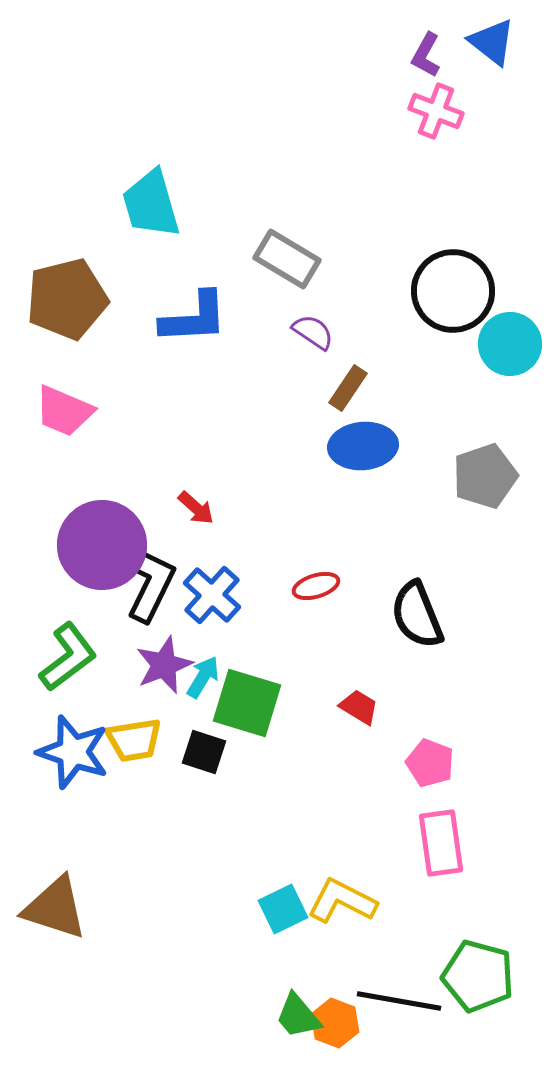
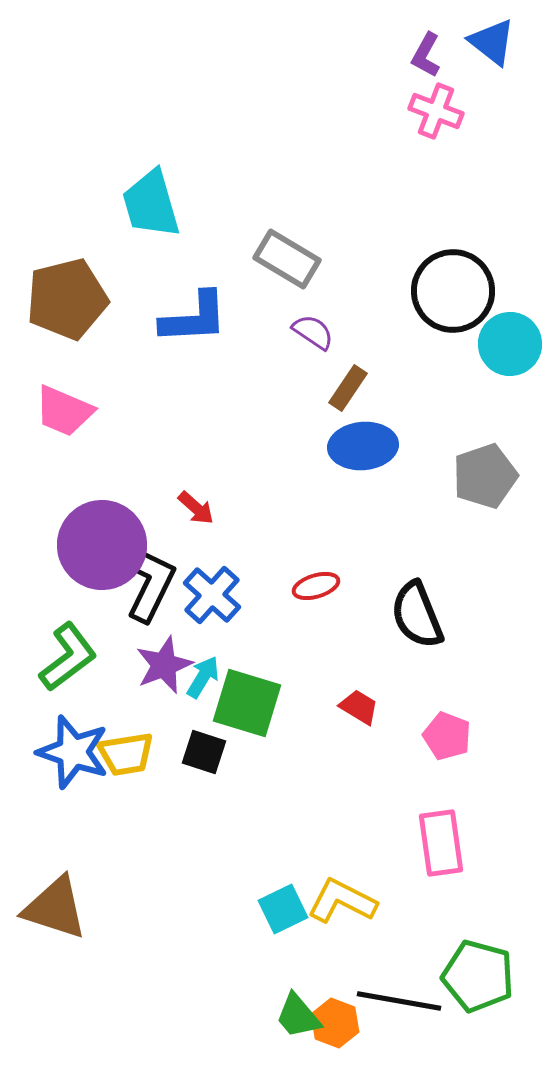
yellow trapezoid: moved 8 px left, 14 px down
pink pentagon: moved 17 px right, 27 px up
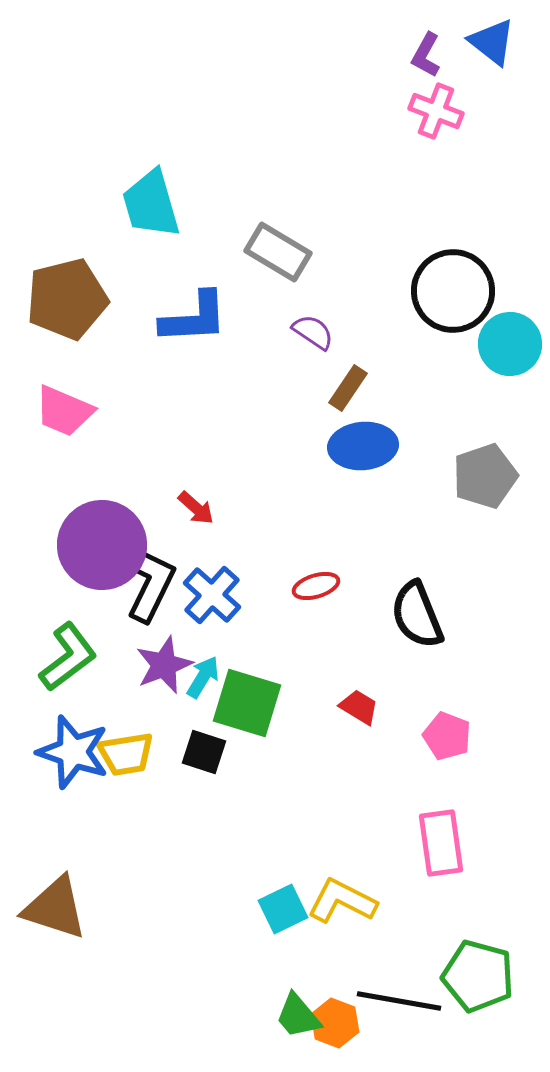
gray rectangle: moved 9 px left, 7 px up
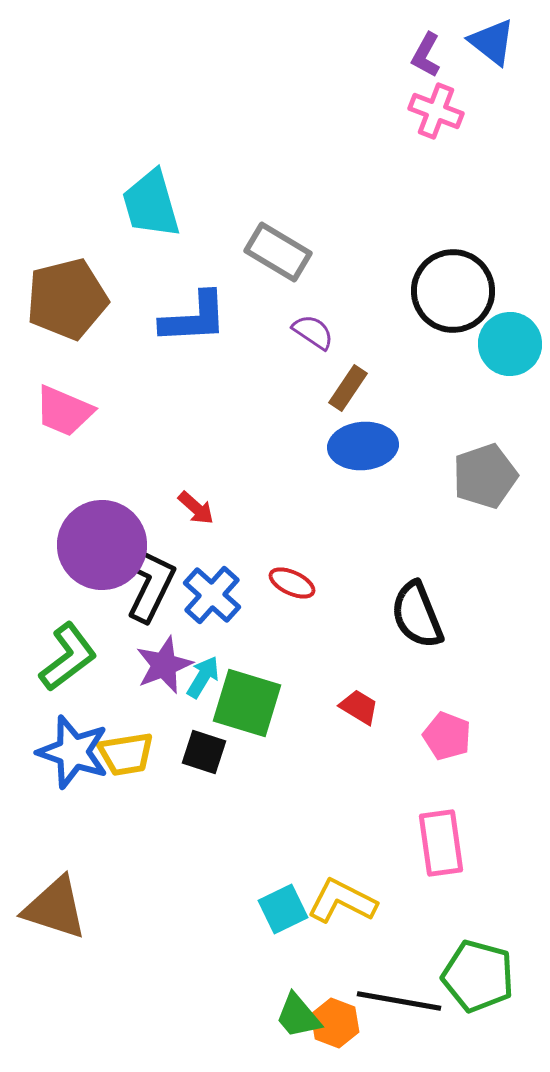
red ellipse: moved 24 px left, 3 px up; rotated 42 degrees clockwise
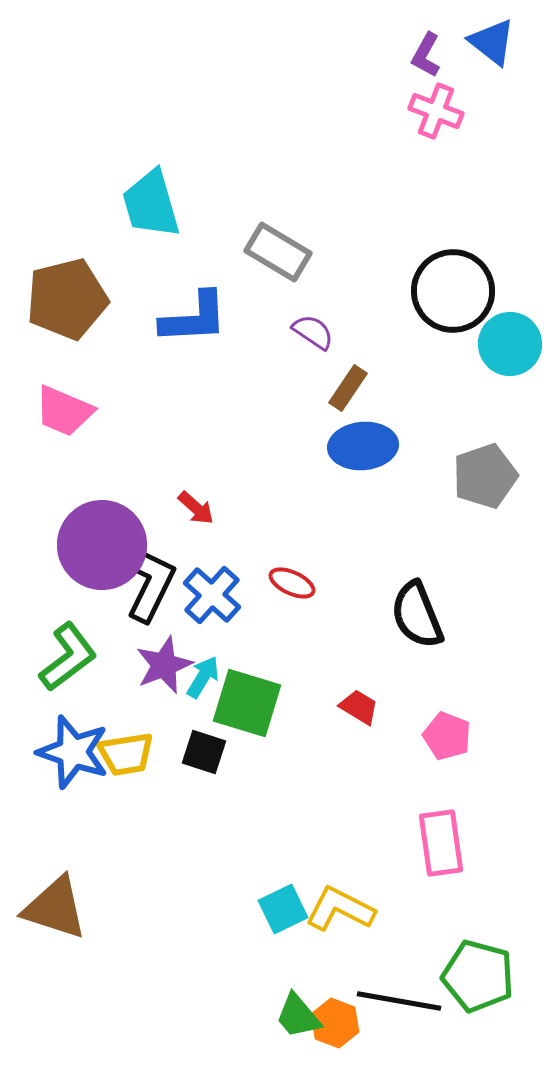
yellow L-shape: moved 2 px left, 8 px down
